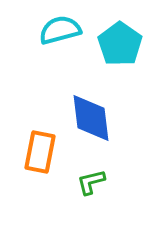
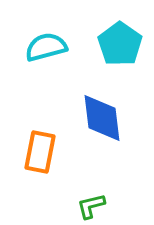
cyan semicircle: moved 14 px left, 17 px down
blue diamond: moved 11 px right
green L-shape: moved 24 px down
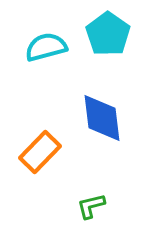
cyan pentagon: moved 12 px left, 10 px up
orange rectangle: rotated 33 degrees clockwise
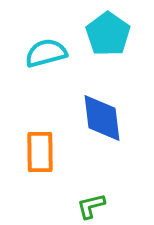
cyan semicircle: moved 6 px down
orange rectangle: rotated 45 degrees counterclockwise
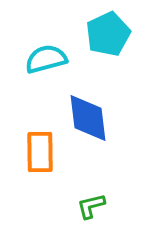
cyan pentagon: rotated 12 degrees clockwise
cyan semicircle: moved 6 px down
blue diamond: moved 14 px left
